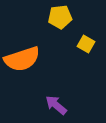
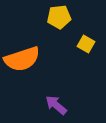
yellow pentagon: moved 1 px left
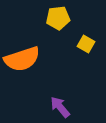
yellow pentagon: moved 1 px left, 1 px down
purple arrow: moved 4 px right, 2 px down; rotated 10 degrees clockwise
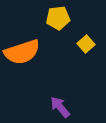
yellow square: rotated 18 degrees clockwise
orange semicircle: moved 7 px up
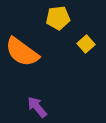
orange semicircle: rotated 54 degrees clockwise
purple arrow: moved 23 px left
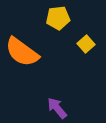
purple arrow: moved 20 px right, 1 px down
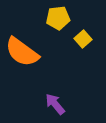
yellow square: moved 3 px left, 5 px up
purple arrow: moved 2 px left, 4 px up
